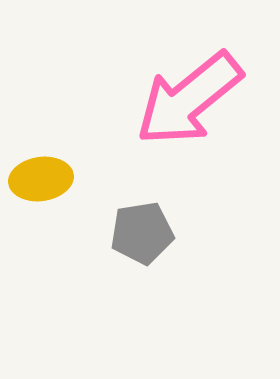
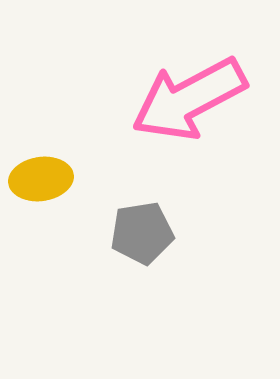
pink arrow: rotated 11 degrees clockwise
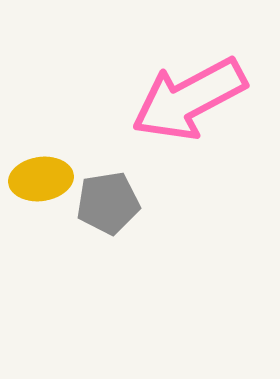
gray pentagon: moved 34 px left, 30 px up
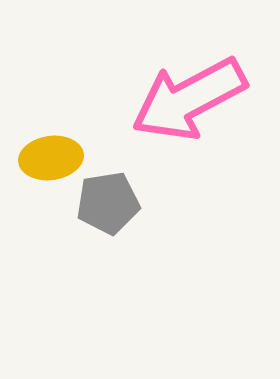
yellow ellipse: moved 10 px right, 21 px up
